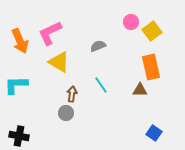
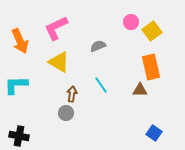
pink L-shape: moved 6 px right, 5 px up
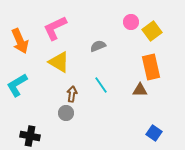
pink L-shape: moved 1 px left
cyan L-shape: moved 1 px right; rotated 30 degrees counterclockwise
black cross: moved 11 px right
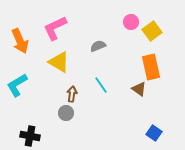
brown triangle: moved 1 px left, 1 px up; rotated 35 degrees clockwise
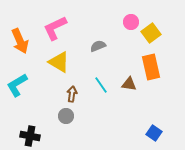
yellow square: moved 1 px left, 2 px down
brown triangle: moved 10 px left, 5 px up; rotated 28 degrees counterclockwise
gray circle: moved 3 px down
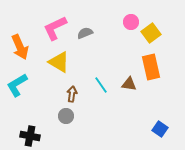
orange arrow: moved 6 px down
gray semicircle: moved 13 px left, 13 px up
blue square: moved 6 px right, 4 px up
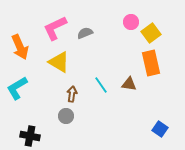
orange rectangle: moved 4 px up
cyan L-shape: moved 3 px down
